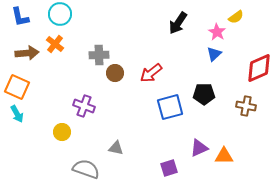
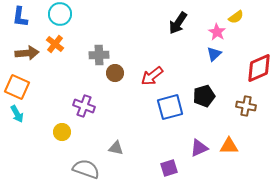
blue L-shape: rotated 20 degrees clockwise
red arrow: moved 1 px right, 3 px down
black pentagon: moved 2 px down; rotated 15 degrees counterclockwise
orange triangle: moved 5 px right, 10 px up
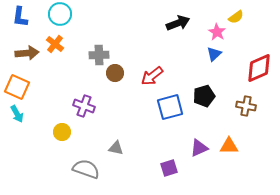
black arrow: rotated 145 degrees counterclockwise
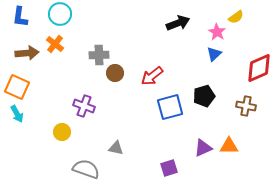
purple triangle: moved 4 px right
